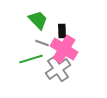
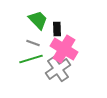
black rectangle: moved 5 px left, 2 px up
gray line: moved 9 px left
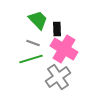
gray cross: moved 8 px down
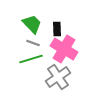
green trapezoid: moved 6 px left, 4 px down
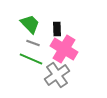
green trapezoid: moved 2 px left
green line: rotated 40 degrees clockwise
gray cross: moved 1 px left, 2 px up
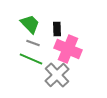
pink cross: moved 4 px right; rotated 8 degrees counterclockwise
gray cross: rotated 10 degrees counterclockwise
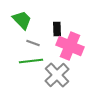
green trapezoid: moved 8 px left, 4 px up
pink cross: moved 2 px right, 3 px up
green line: moved 2 px down; rotated 30 degrees counterclockwise
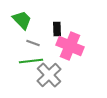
gray cross: moved 8 px left
